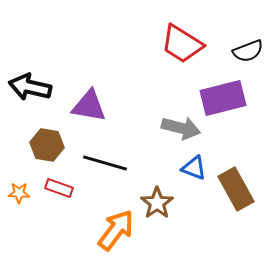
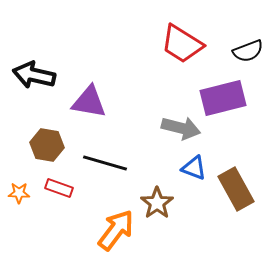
black arrow: moved 4 px right, 12 px up
purple triangle: moved 4 px up
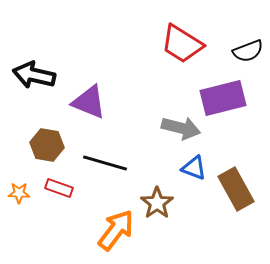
purple triangle: rotated 12 degrees clockwise
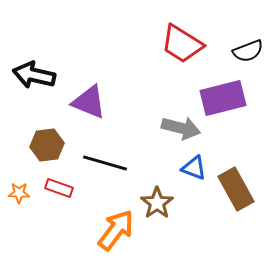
brown hexagon: rotated 16 degrees counterclockwise
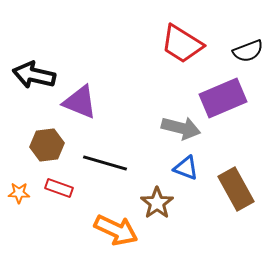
purple rectangle: rotated 9 degrees counterclockwise
purple triangle: moved 9 px left
blue triangle: moved 8 px left
orange arrow: rotated 78 degrees clockwise
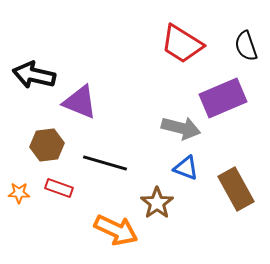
black semicircle: moved 2 px left, 5 px up; rotated 92 degrees clockwise
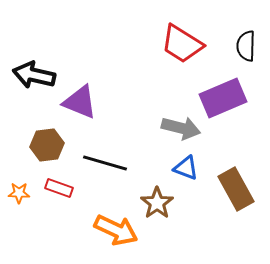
black semicircle: rotated 20 degrees clockwise
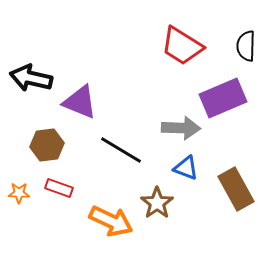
red trapezoid: moved 2 px down
black arrow: moved 3 px left, 3 px down
gray arrow: rotated 12 degrees counterclockwise
black line: moved 16 px right, 13 px up; rotated 15 degrees clockwise
orange arrow: moved 5 px left, 9 px up
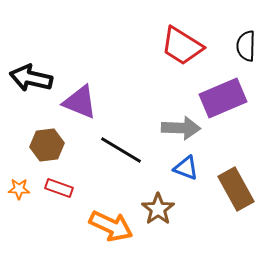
orange star: moved 4 px up
brown star: moved 1 px right, 6 px down
orange arrow: moved 5 px down
